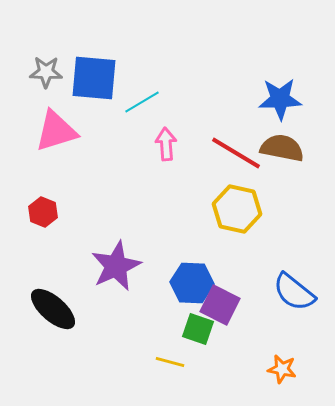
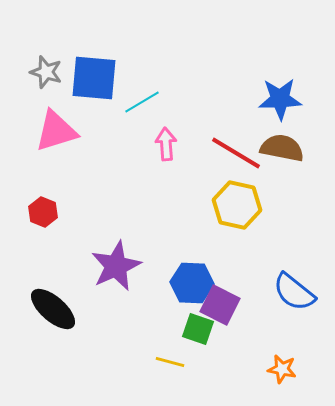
gray star: rotated 16 degrees clockwise
yellow hexagon: moved 4 px up
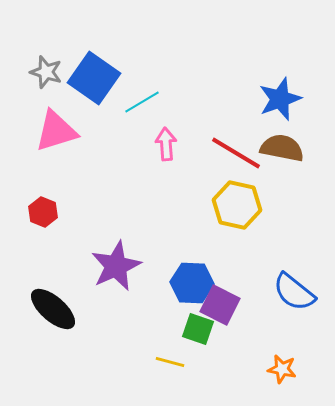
blue square: rotated 30 degrees clockwise
blue star: rotated 18 degrees counterclockwise
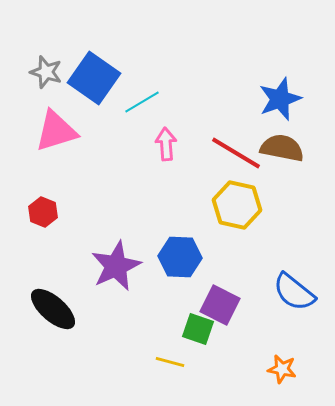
blue hexagon: moved 12 px left, 26 px up
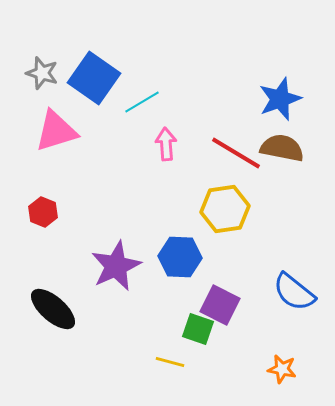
gray star: moved 4 px left, 1 px down
yellow hexagon: moved 12 px left, 4 px down; rotated 21 degrees counterclockwise
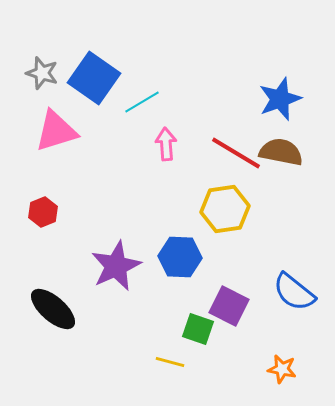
brown semicircle: moved 1 px left, 4 px down
red hexagon: rotated 16 degrees clockwise
purple square: moved 9 px right, 1 px down
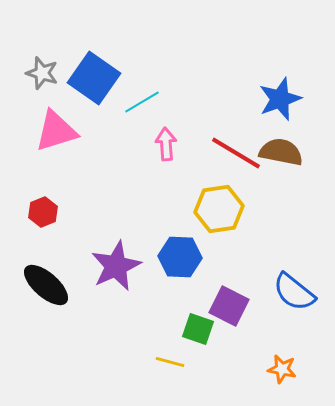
yellow hexagon: moved 6 px left
black ellipse: moved 7 px left, 24 px up
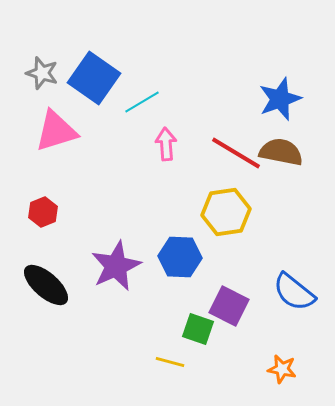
yellow hexagon: moved 7 px right, 3 px down
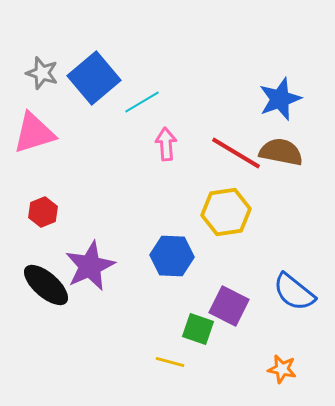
blue square: rotated 15 degrees clockwise
pink triangle: moved 22 px left, 2 px down
blue hexagon: moved 8 px left, 1 px up
purple star: moved 26 px left
